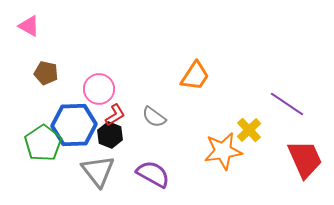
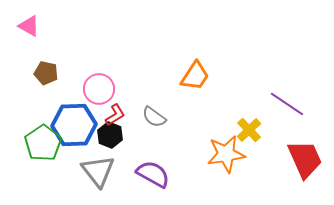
orange star: moved 3 px right, 3 px down
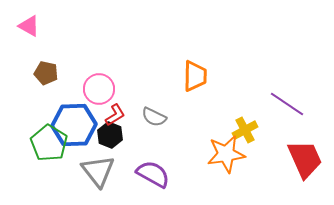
orange trapezoid: rotated 32 degrees counterclockwise
gray semicircle: rotated 10 degrees counterclockwise
yellow cross: moved 4 px left; rotated 15 degrees clockwise
green pentagon: moved 6 px right; rotated 6 degrees counterclockwise
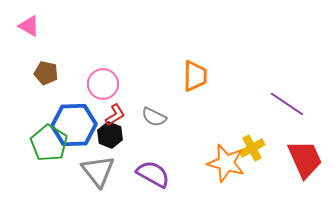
pink circle: moved 4 px right, 5 px up
yellow cross: moved 7 px right, 18 px down
orange star: moved 9 px down; rotated 24 degrees clockwise
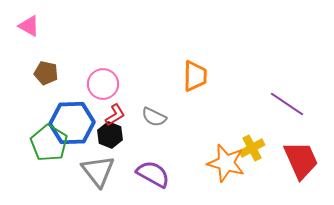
blue hexagon: moved 2 px left, 2 px up
red trapezoid: moved 4 px left, 1 px down
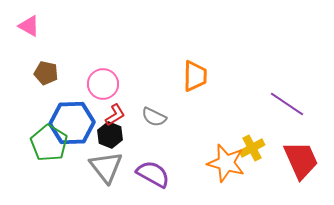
gray triangle: moved 8 px right, 4 px up
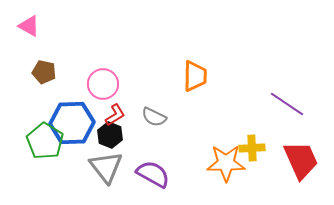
brown pentagon: moved 2 px left, 1 px up
green pentagon: moved 4 px left, 2 px up
yellow cross: rotated 25 degrees clockwise
orange star: rotated 15 degrees counterclockwise
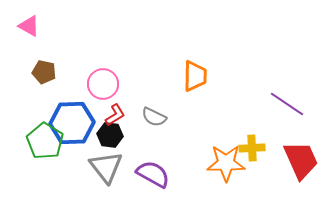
black hexagon: rotated 15 degrees counterclockwise
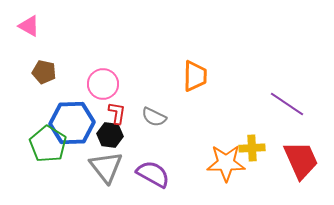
red L-shape: moved 2 px right, 2 px up; rotated 50 degrees counterclockwise
green pentagon: moved 3 px right, 3 px down
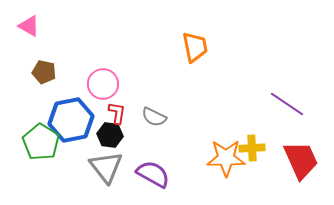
orange trapezoid: moved 29 px up; rotated 12 degrees counterclockwise
blue hexagon: moved 1 px left, 3 px up; rotated 9 degrees counterclockwise
green pentagon: moved 7 px left, 2 px up
orange star: moved 5 px up
